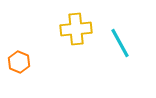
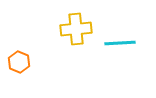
cyan line: rotated 64 degrees counterclockwise
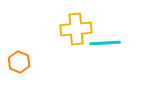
cyan line: moved 15 px left
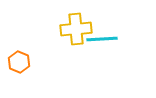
cyan line: moved 3 px left, 4 px up
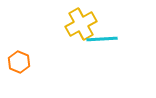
yellow cross: moved 5 px right, 5 px up; rotated 24 degrees counterclockwise
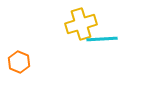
yellow cross: rotated 12 degrees clockwise
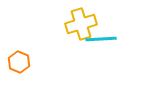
cyan line: moved 1 px left
